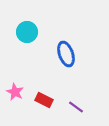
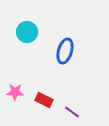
blue ellipse: moved 1 px left, 3 px up; rotated 35 degrees clockwise
pink star: rotated 24 degrees counterclockwise
purple line: moved 4 px left, 5 px down
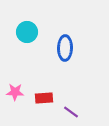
blue ellipse: moved 3 px up; rotated 15 degrees counterclockwise
red rectangle: moved 2 px up; rotated 30 degrees counterclockwise
purple line: moved 1 px left
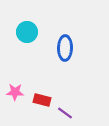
red rectangle: moved 2 px left, 2 px down; rotated 18 degrees clockwise
purple line: moved 6 px left, 1 px down
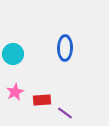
cyan circle: moved 14 px left, 22 px down
pink star: rotated 30 degrees counterclockwise
red rectangle: rotated 18 degrees counterclockwise
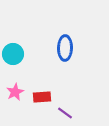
red rectangle: moved 3 px up
